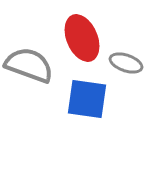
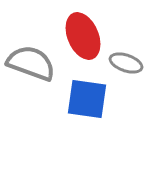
red ellipse: moved 1 px right, 2 px up
gray semicircle: moved 2 px right, 2 px up
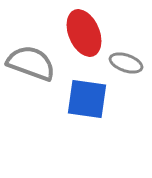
red ellipse: moved 1 px right, 3 px up
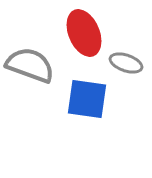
gray semicircle: moved 1 px left, 2 px down
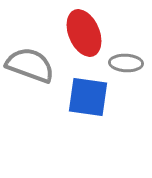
gray ellipse: rotated 16 degrees counterclockwise
blue square: moved 1 px right, 2 px up
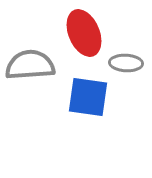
gray semicircle: rotated 24 degrees counterclockwise
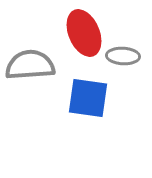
gray ellipse: moved 3 px left, 7 px up
blue square: moved 1 px down
